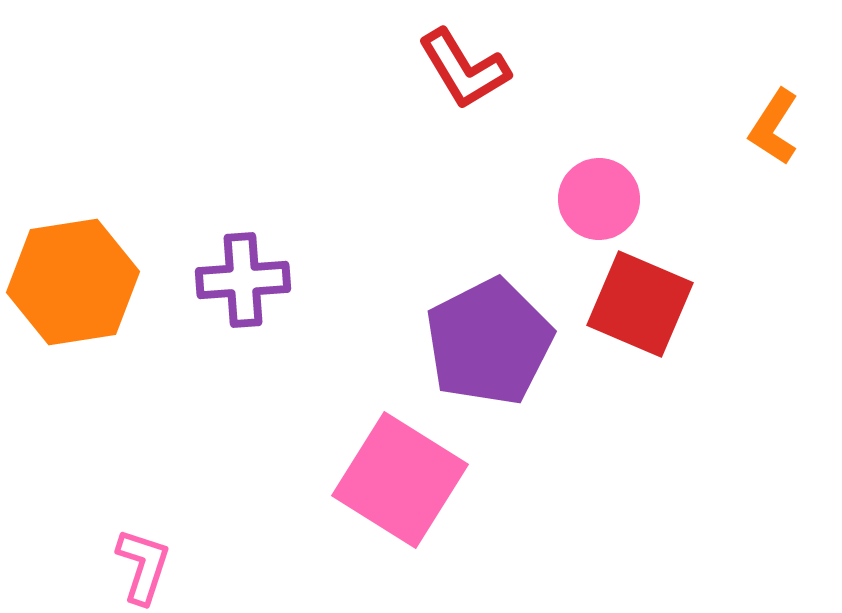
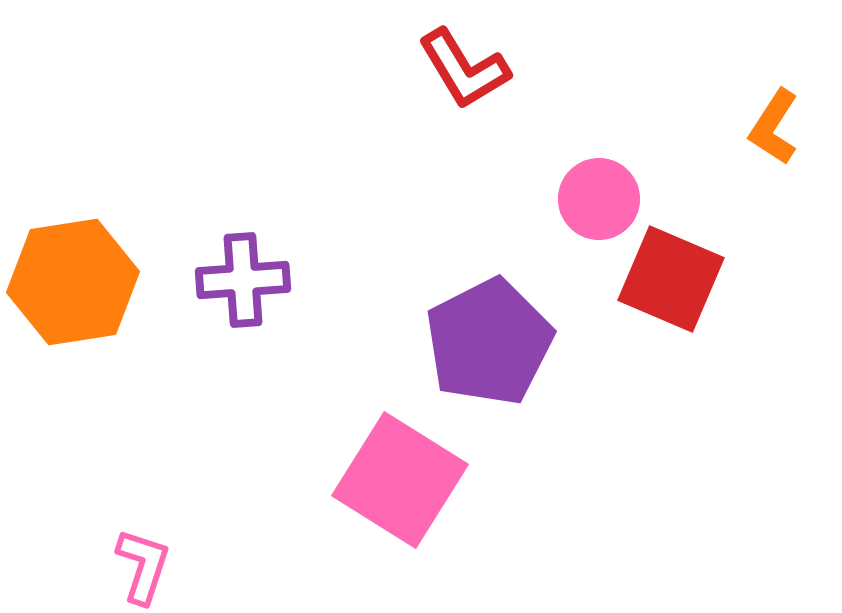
red square: moved 31 px right, 25 px up
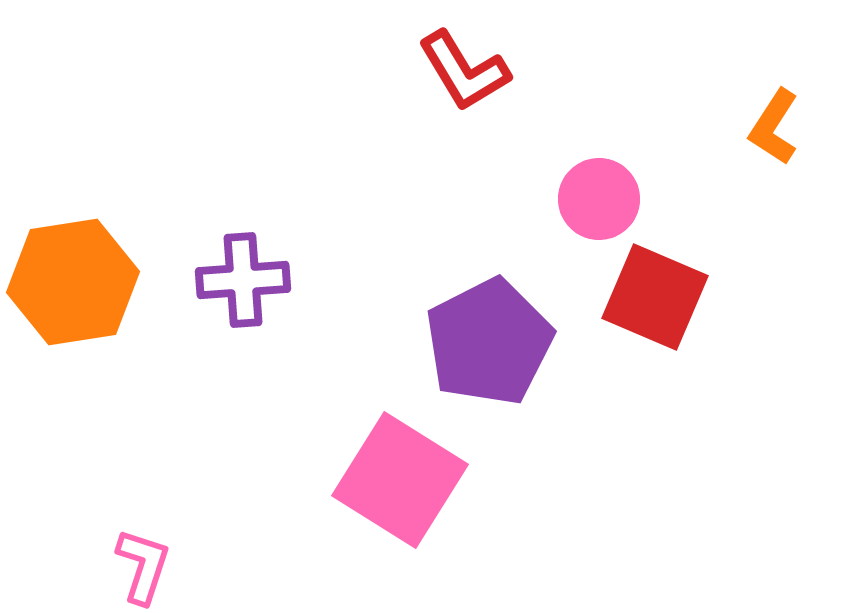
red L-shape: moved 2 px down
red square: moved 16 px left, 18 px down
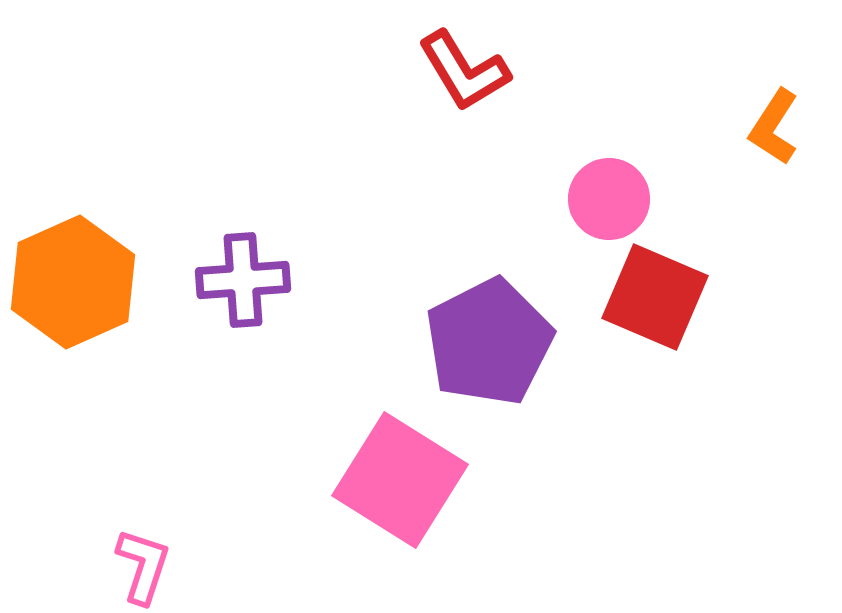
pink circle: moved 10 px right
orange hexagon: rotated 15 degrees counterclockwise
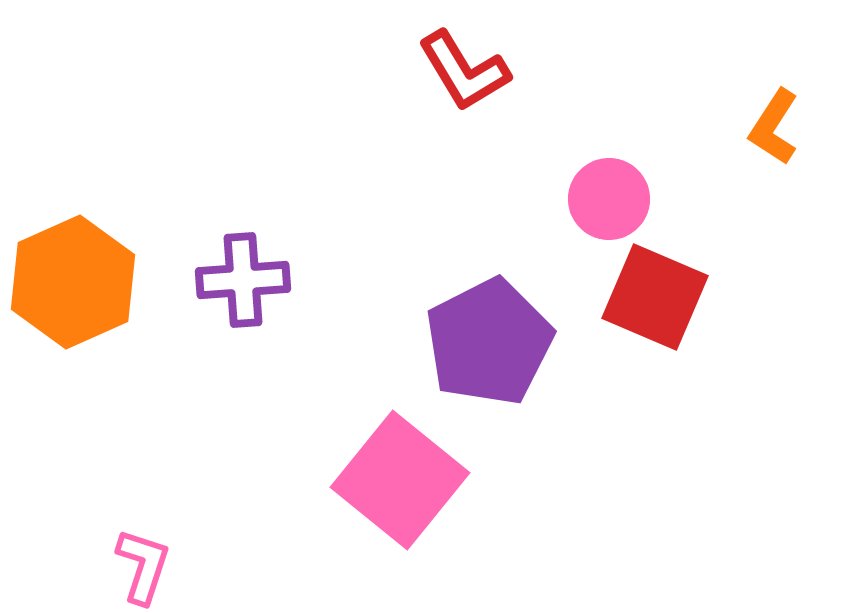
pink square: rotated 7 degrees clockwise
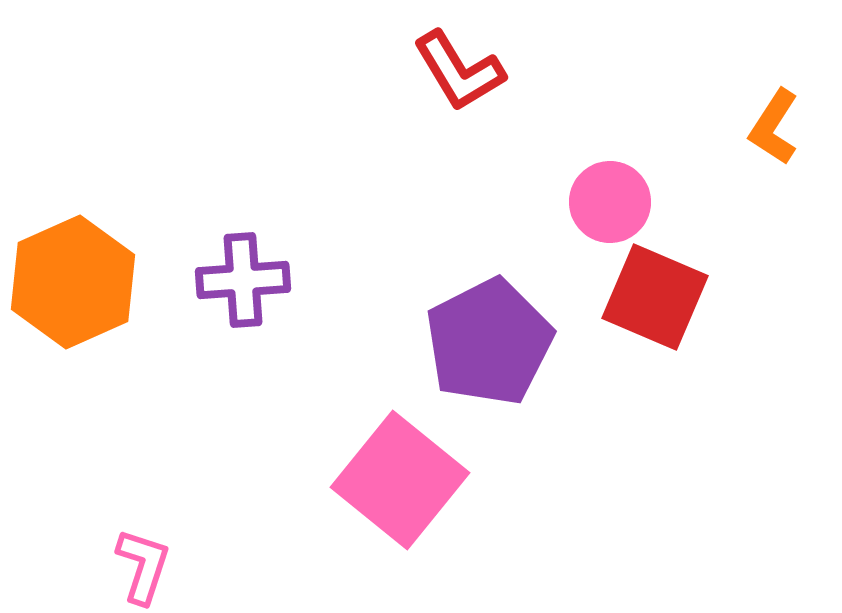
red L-shape: moved 5 px left
pink circle: moved 1 px right, 3 px down
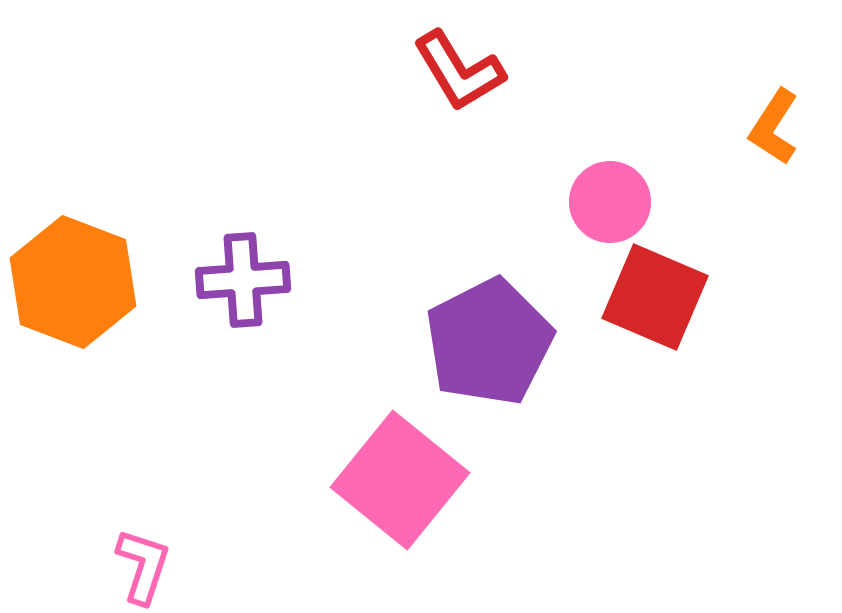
orange hexagon: rotated 15 degrees counterclockwise
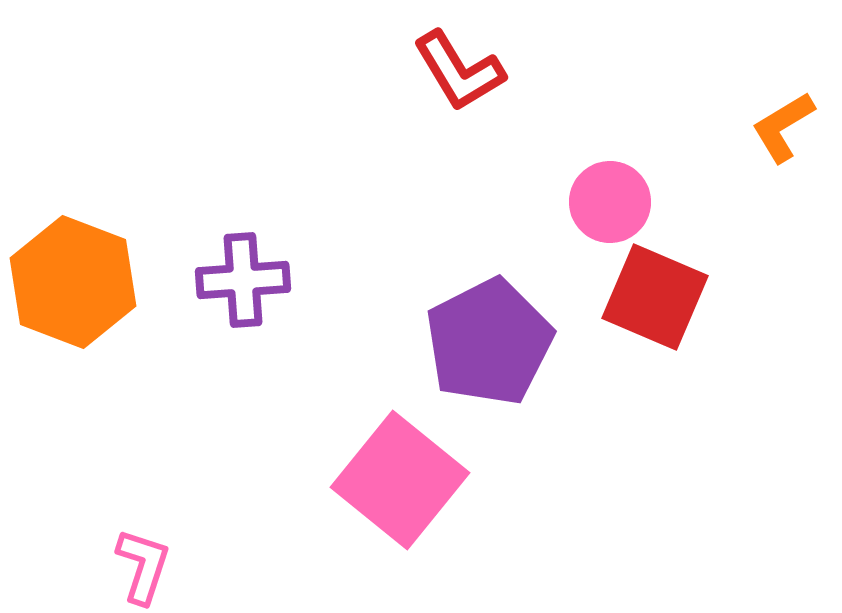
orange L-shape: moved 9 px right; rotated 26 degrees clockwise
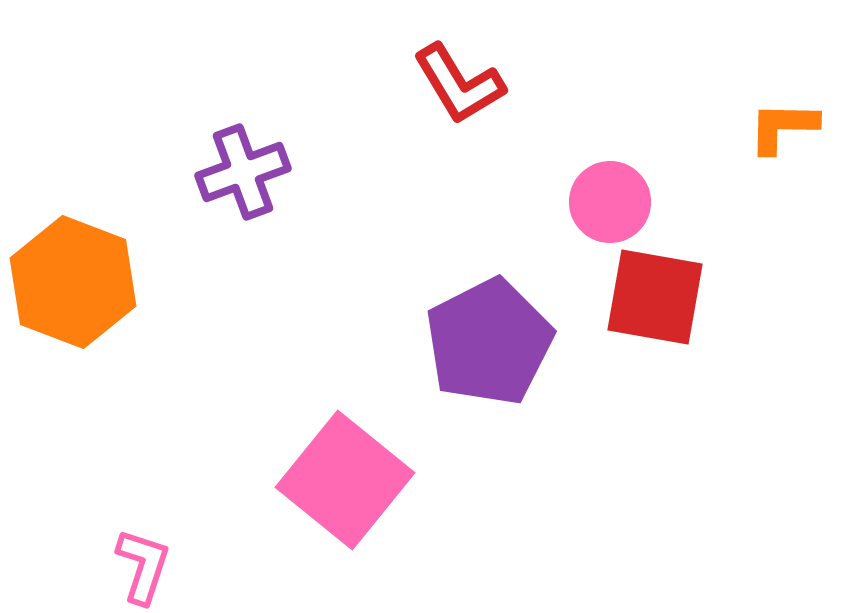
red L-shape: moved 13 px down
orange L-shape: rotated 32 degrees clockwise
purple cross: moved 108 px up; rotated 16 degrees counterclockwise
red square: rotated 13 degrees counterclockwise
pink square: moved 55 px left
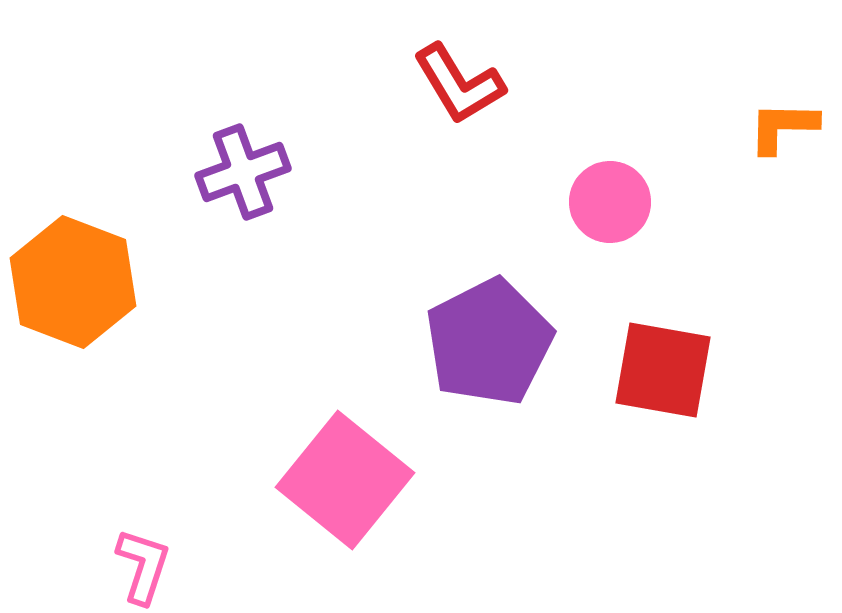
red square: moved 8 px right, 73 px down
